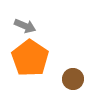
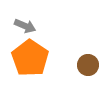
brown circle: moved 15 px right, 14 px up
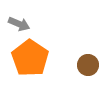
gray arrow: moved 6 px left, 2 px up
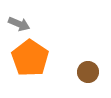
brown circle: moved 7 px down
